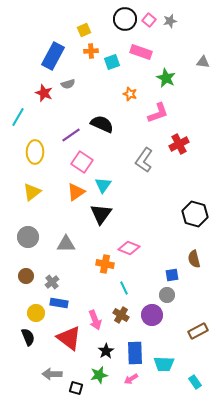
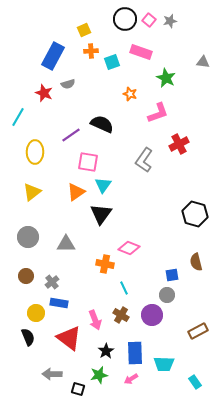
pink square at (82, 162): moved 6 px right; rotated 25 degrees counterclockwise
brown semicircle at (194, 259): moved 2 px right, 3 px down
black square at (76, 388): moved 2 px right, 1 px down
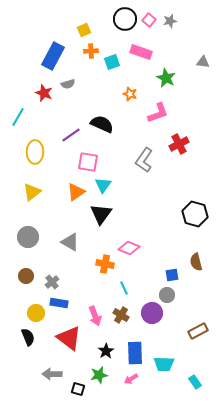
gray triangle at (66, 244): moved 4 px right, 2 px up; rotated 30 degrees clockwise
purple circle at (152, 315): moved 2 px up
pink arrow at (95, 320): moved 4 px up
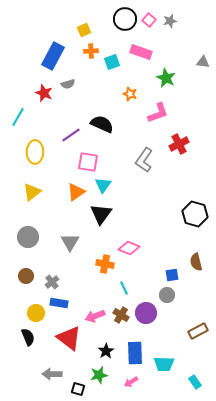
gray triangle at (70, 242): rotated 30 degrees clockwise
purple circle at (152, 313): moved 6 px left
pink arrow at (95, 316): rotated 90 degrees clockwise
pink arrow at (131, 379): moved 3 px down
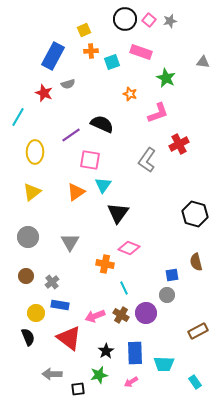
gray L-shape at (144, 160): moved 3 px right
pink square at (88, 162): moved 2 px right, 2 px up
black triangle at (101, 214): moved 17 px right, 1 px up
blue rectangle at (59, 303): moved 1 px right, 2 px down
black square at (78, 389): rotated 24 degrees counterclockwise
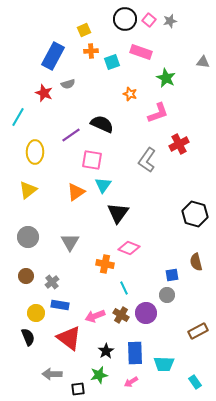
pink square at (90, 160): moved 2 px right
yellow triangle at (32, 192): moved 4 px left, 2 px up
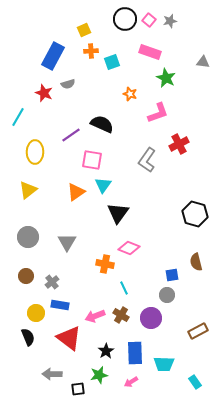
pink rectangle at (141, 52): moved 9 px right
gray triangle at (70, 242): moved 3 px left
purple circle at (146, 313): moved 5 px right, 5 px down
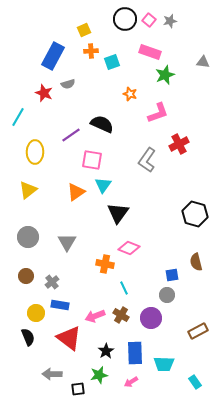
green star at (166, 78): moved 1 px left, 3 px up; rotated 24 degrees clockwise
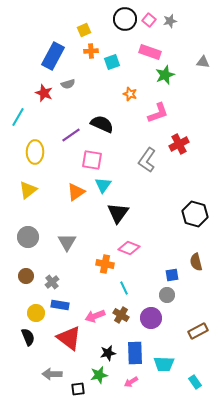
black star at (106, 351): moved 2 px right, 2 px down; rotated 21 degrees clockwise
